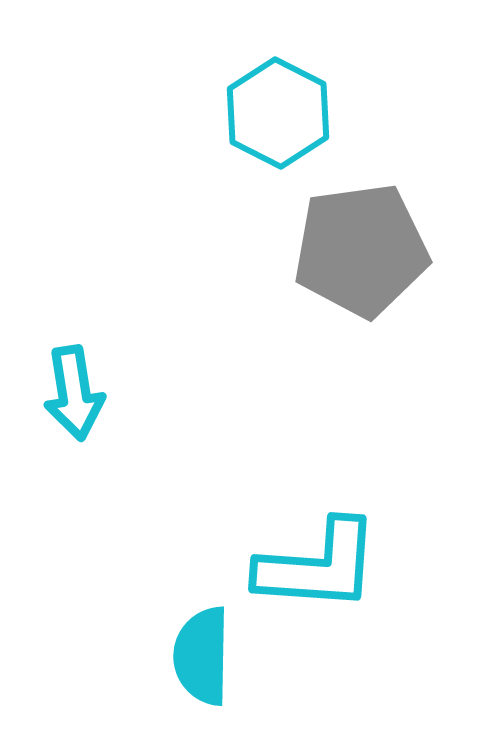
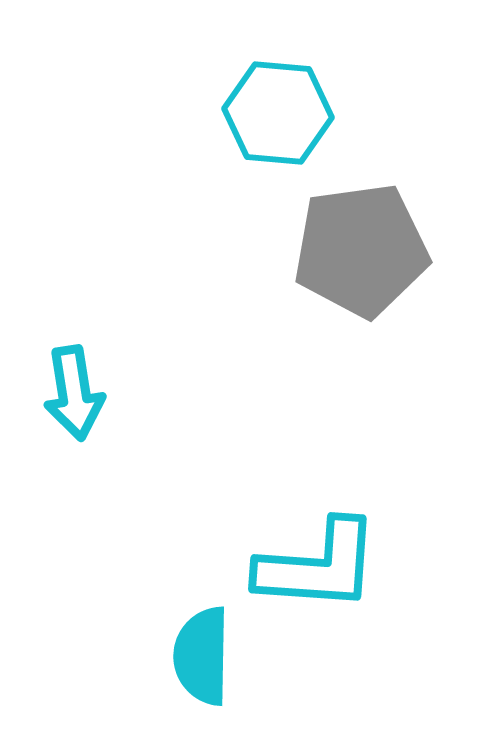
cyan hexagon: rotated 22 degrees counterclockwise
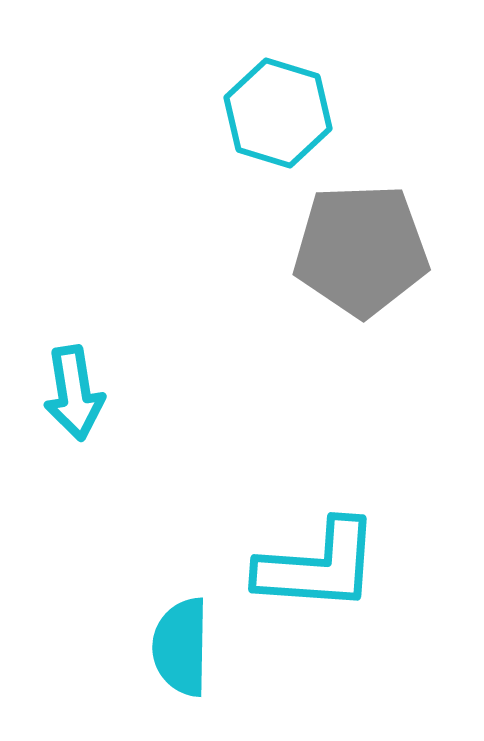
cyan hexagon: rotated 12 degrees clockwise
gray pentagon: rotated 6 degrees clockwise
cyan semicircle: moved 21 px left, 9 px up
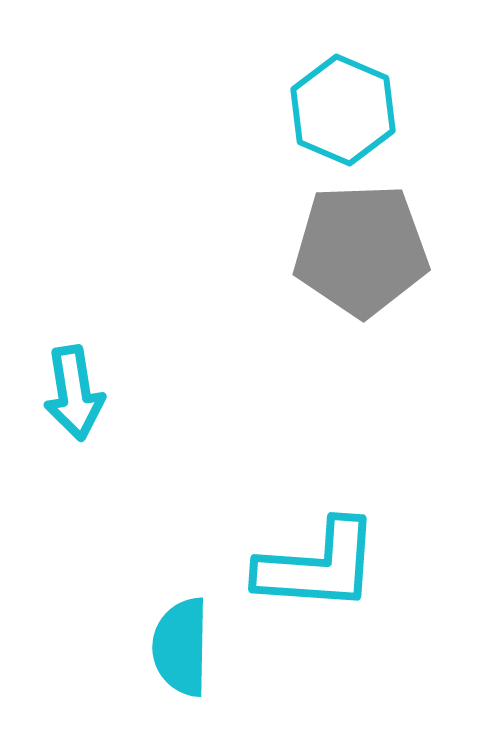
cyan hexagon: moved 65 px right, 3 px up; rotated 6 degrees clockwise
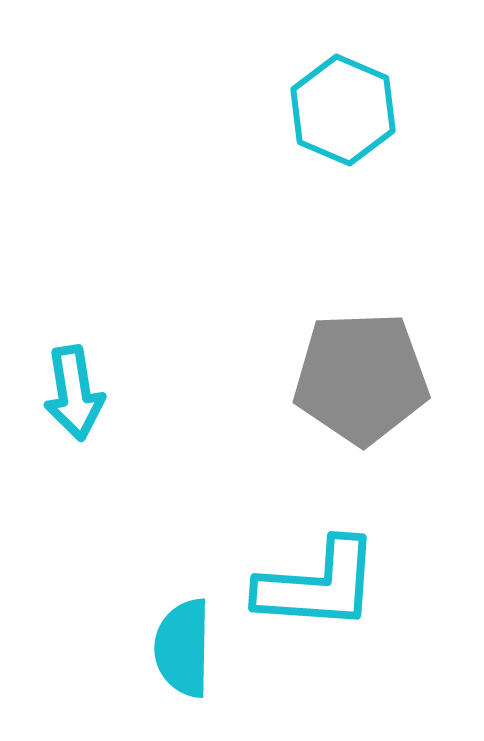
gray pentagon: moved 128 px down
cyan L-shape: moved 19 px down
cyan semicircle: moved 2 px right, 1 px down
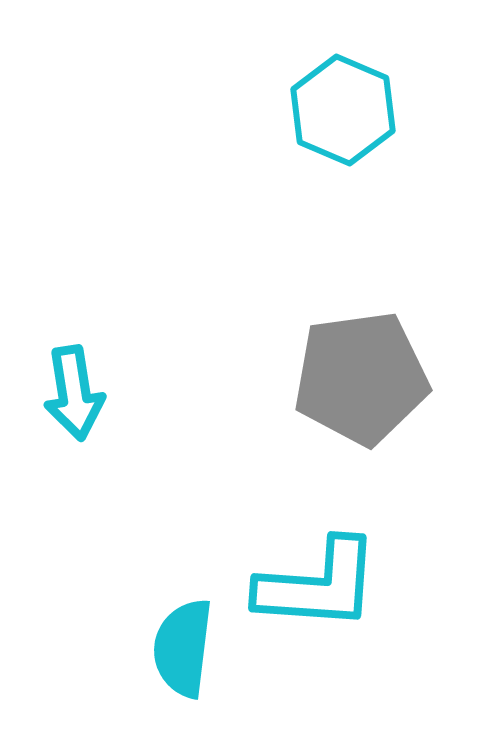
gray pentagon: rotated 6 degrees counterclockwise
cyan semicircle: rotated 6 degrees clockwise
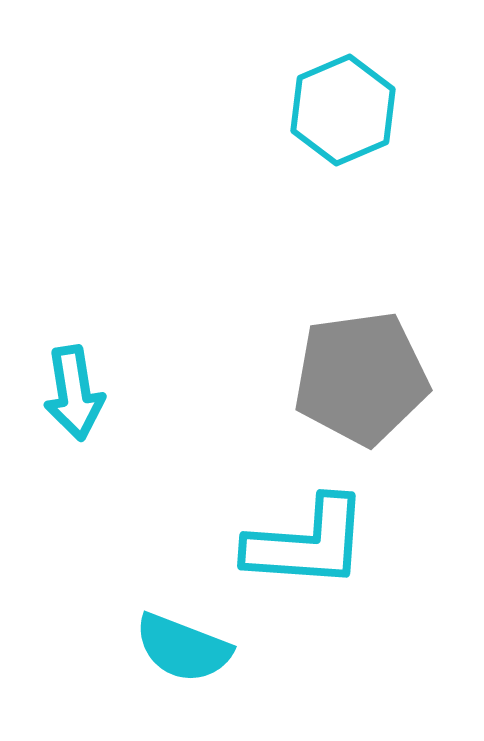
cyan hexagon: rotated 14 degrees clockwise
cyan L-shape: moved 11 px left, 42 px up
cyan semicircle: rotated 76 degrees counterclockwise
